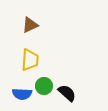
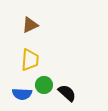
green circle: moved 1 px up
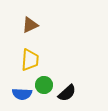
black semicircle: rotated 96 degrees clockwise
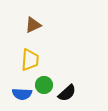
brown triangle: moved 3 px right
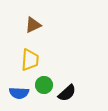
blue semicircle: moved 3 px left, 1 px up
